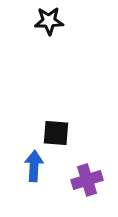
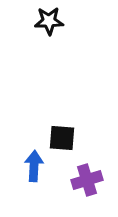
black square: moved 6 px right, 5 px down
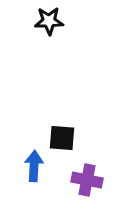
purple cross: rotated 28 degrees clockwise
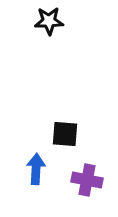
black square: moved 3 px right, 4 px up
blue arrow: moved 2 px right, 3 px down
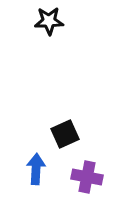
black square: rotated 28 degrees counterclockwise
purple cross: moved 3 px up
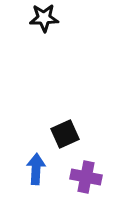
black star: moved 5 px left, 3 px up
purple cross: moved 1 px left
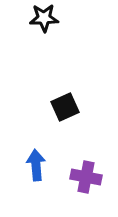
black square: moved 27 px up
blue arrow: moved 4 px up; rotated 8 degrees counterclockwise
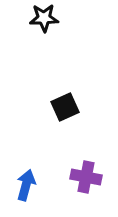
blue arrow: moved 10 px left, 20 px down; rotated 20 degrees clockwise
